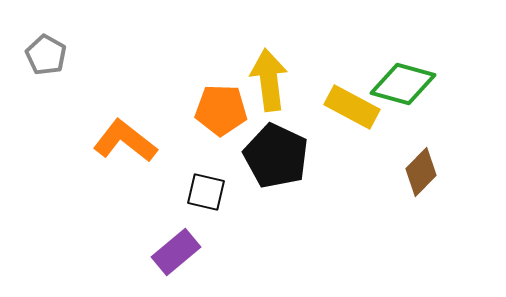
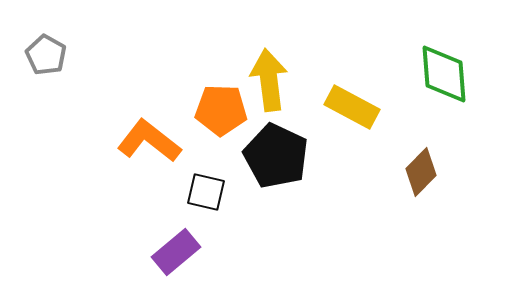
green diamond: moved 41 px right, 10 px up; rotated 70 degrees clockwise
orange L-shape: moved 24 px right
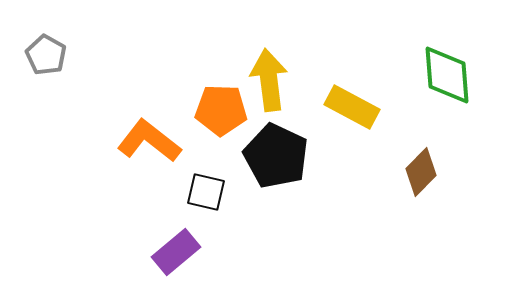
green diamond: moved 3 px right, 1 px down
